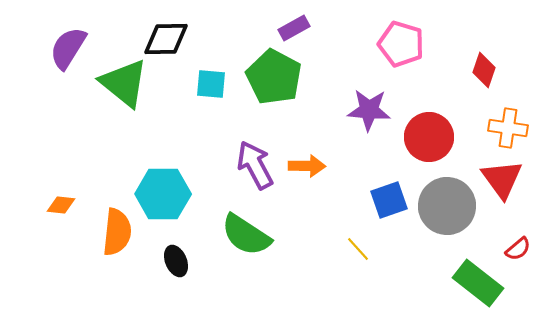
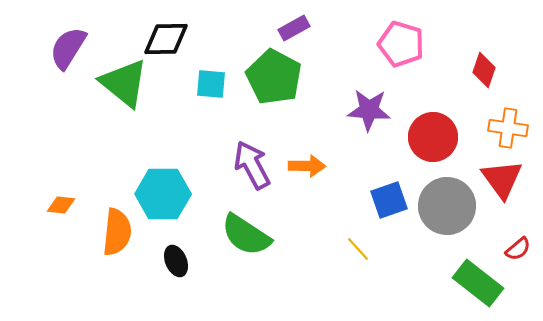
red circle: moved 4 px right
purple arrow: moved 3 px left
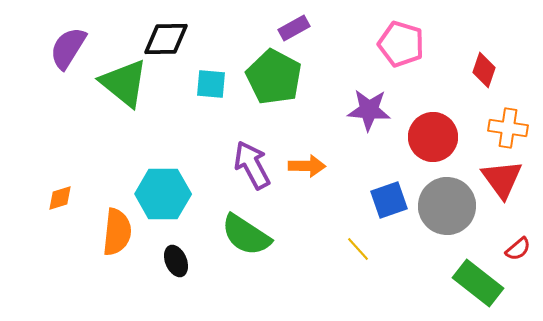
orange diamond: moved 1 px left, 7 px up; rotated 24 degrees counterclockwise
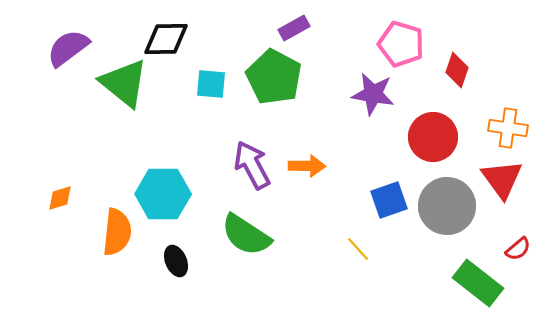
purple semicircle: rotated 21 degrees clockwise
red diamond: moved 27 px left
purple star: moved 4 px right, 16 px up; rotated 6 degrees clockwise
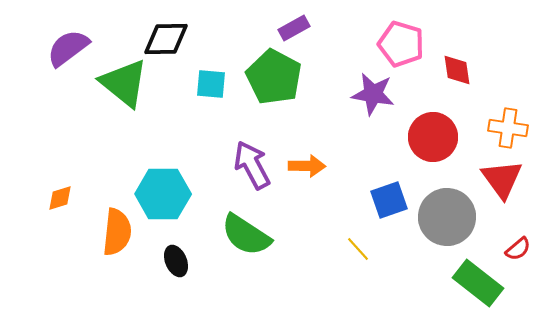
red diamond: rotated 28 degrees counterclockwise
gray circle: moved 11 px down
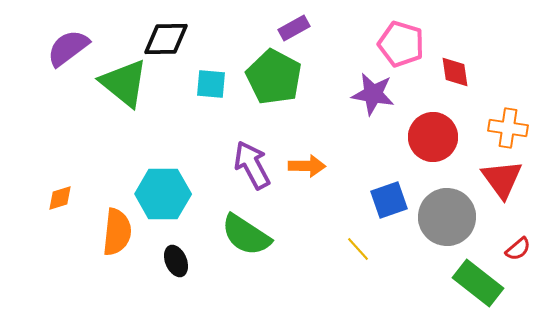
red diamond: moved 2 px left, 2 px down
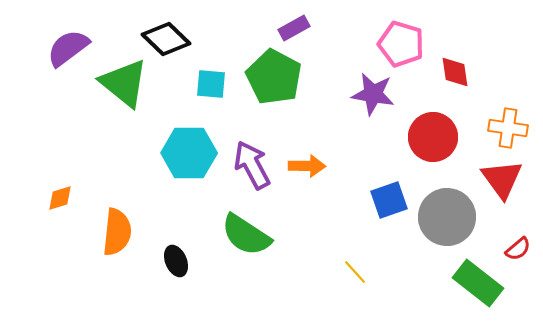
black diamond: rotated 45 degrees clockwise
cyan hexagon: moved 26 px right, 41 px up
yellow line: moved 3 px left, 23 px down
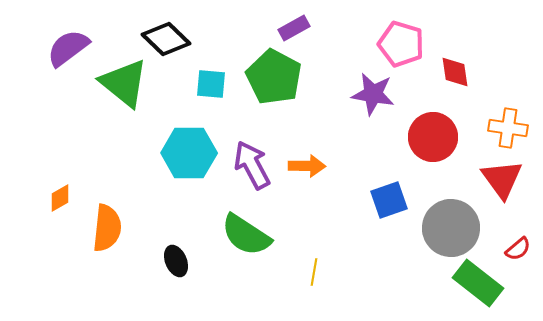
orange diamond: rotated 12 degrees counterclockwise
gray circle: moved 4 px right, 11 px down
orange semicircle: moved 10 px left, 4 px up
yellow line: moved 41 px left; rotated 52 degrees clockwise
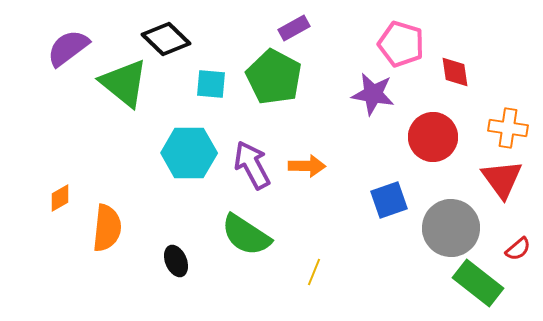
yellow line: rotated 12 degrees clockwise
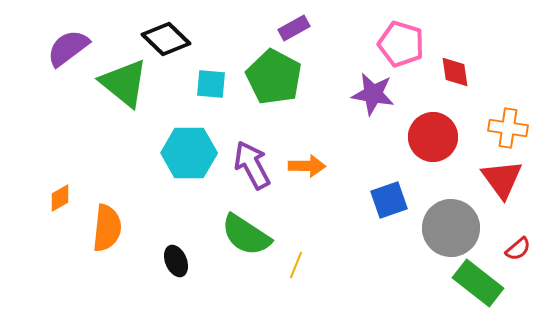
yellow line: moved 18 px left, 7 px up
